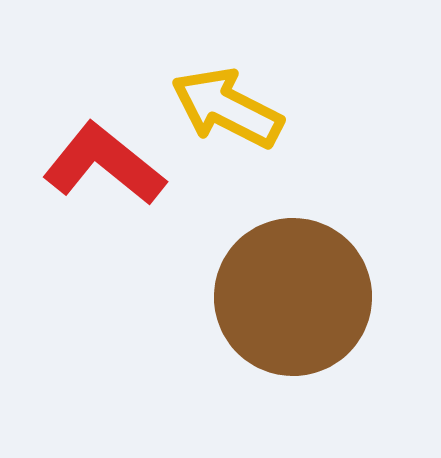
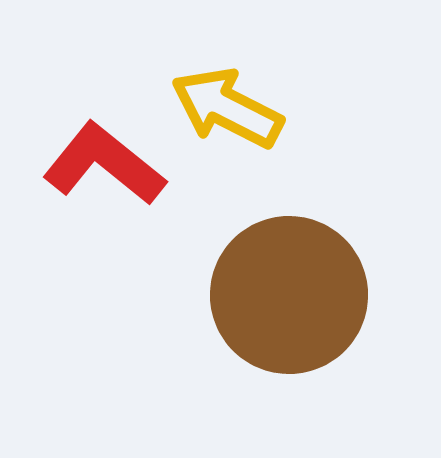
brown circle: moved 4 px left, 2 px up
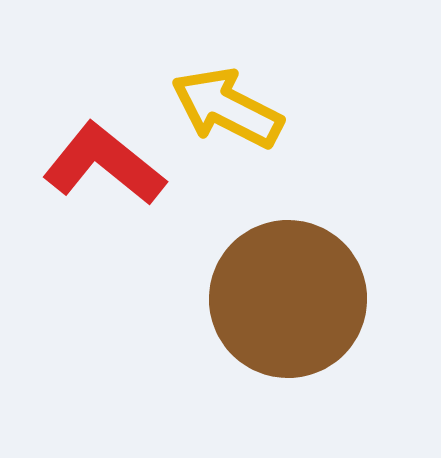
brown circle: moved 1 px left, 4 px down
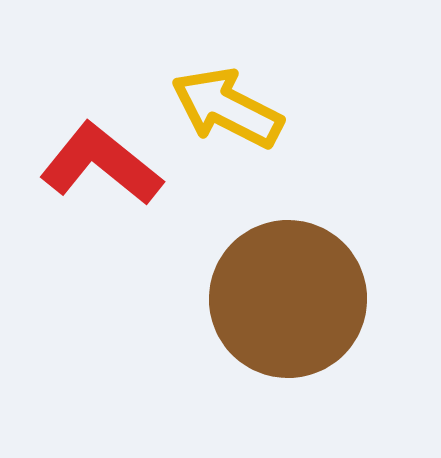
red L-shape: moved 3 px left
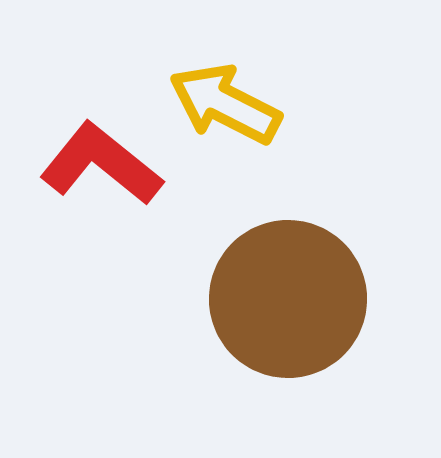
yellow arrow: moved 2 px left, 4 px up
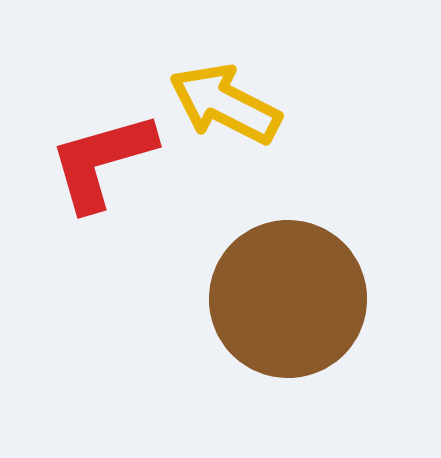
red L-shape: moved 1 px right, 3 px up; rotated 55 degrees counterclockwise
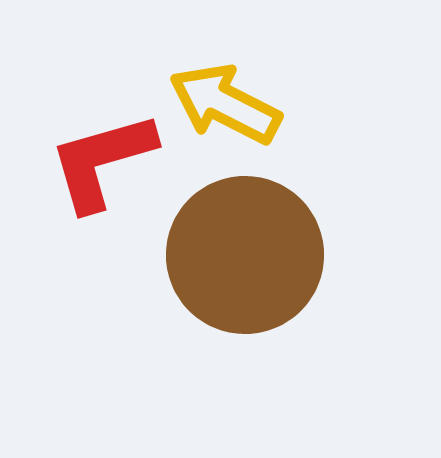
brown circle: moved 43 px left, 44 px up
